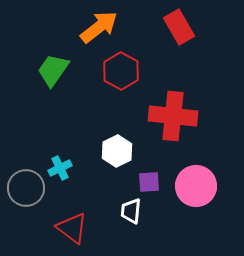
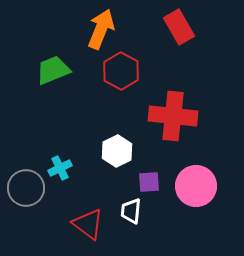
orange arrow: moved 2 px right, 2 px down; rotated 30 degrees counterclockwise
green trapezoid: rotated 33 degrees clockwise
red triangle: moved 16 px right, 4 px up
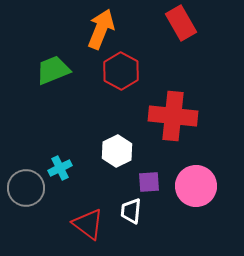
red rectangle: moved 2 px right, 4 px up
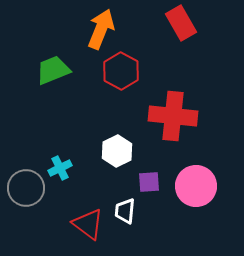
white trapezoid: moved 6 px left
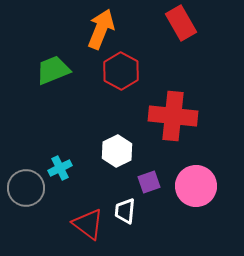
purple square: rotated 15 degrees counterclockwise
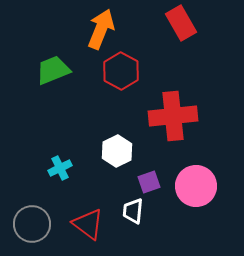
red cross: rotated 12 degrees counterclockwise
gray circle: moved 6 px right, 36 px down
white trapezoid: moved 8 px right
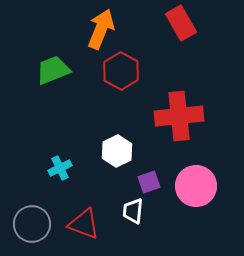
red cross: moved 6 px right
red triangle: moved 4 px left; rotated 16 degrees counterclockwise
